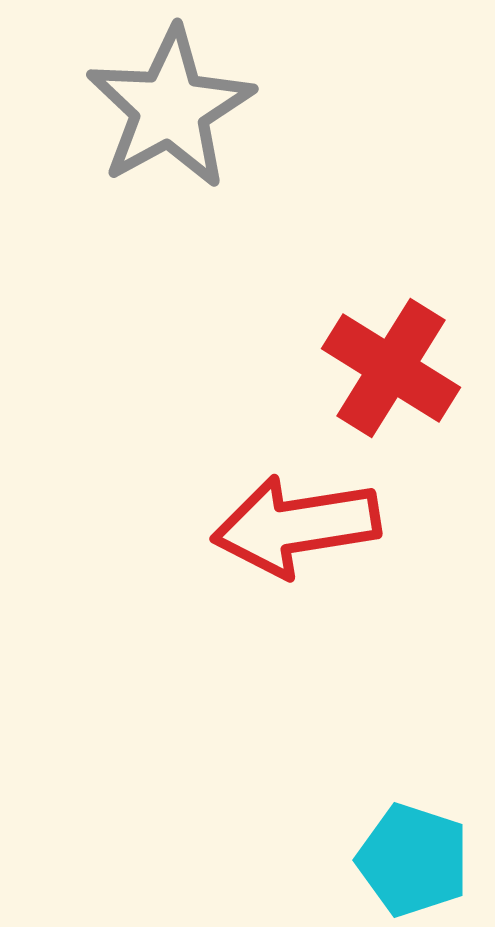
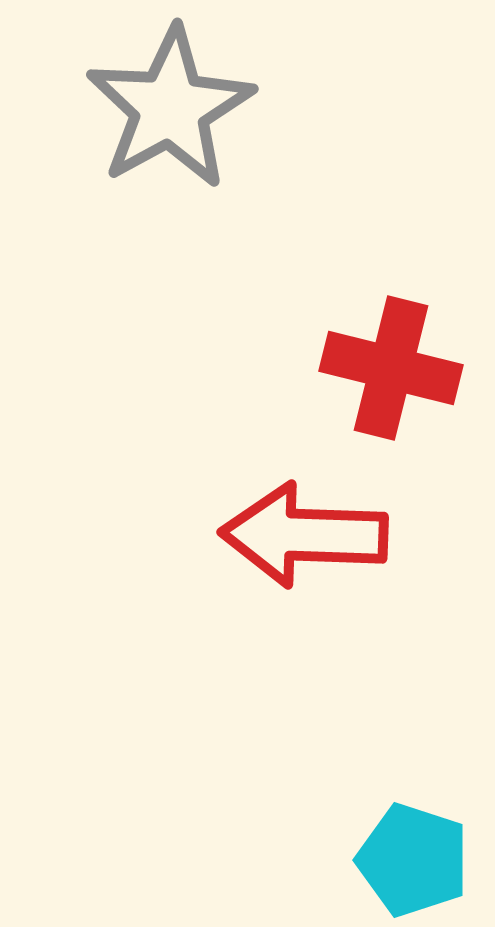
red cross: rotated 18 degrees counterclockwise
red arrow: moved 8 px right, 9 px down; rotated 11 degrees clockwise
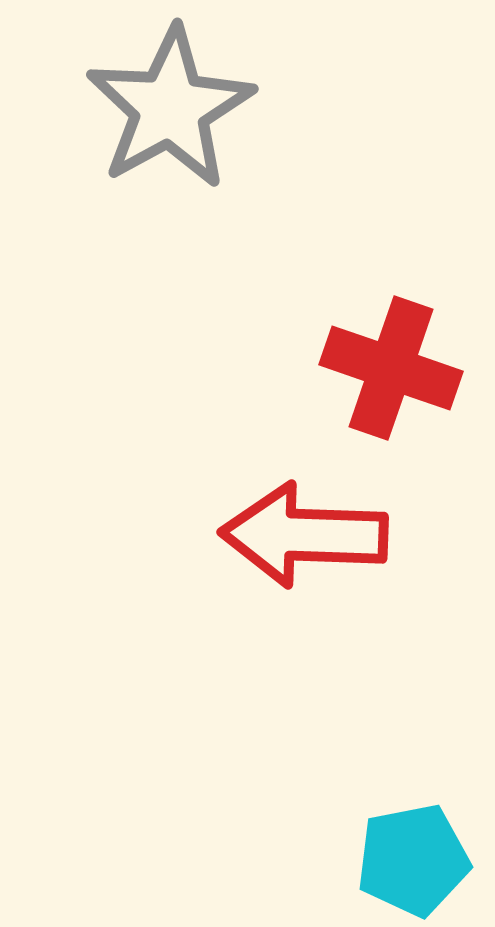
red cross: rotated 5 degrees clockwise
cyan pentagon: rotated 29 degrees counterclockwise
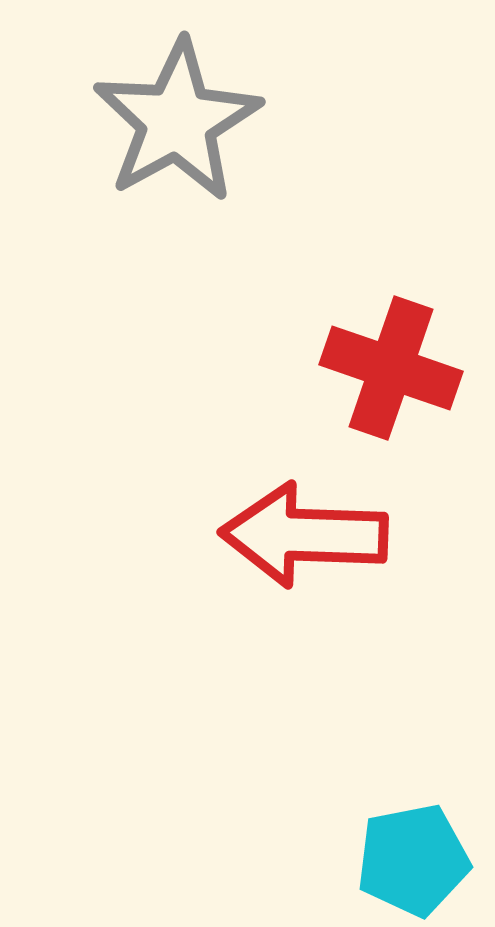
gray star: moved 7 px right, 13 px down
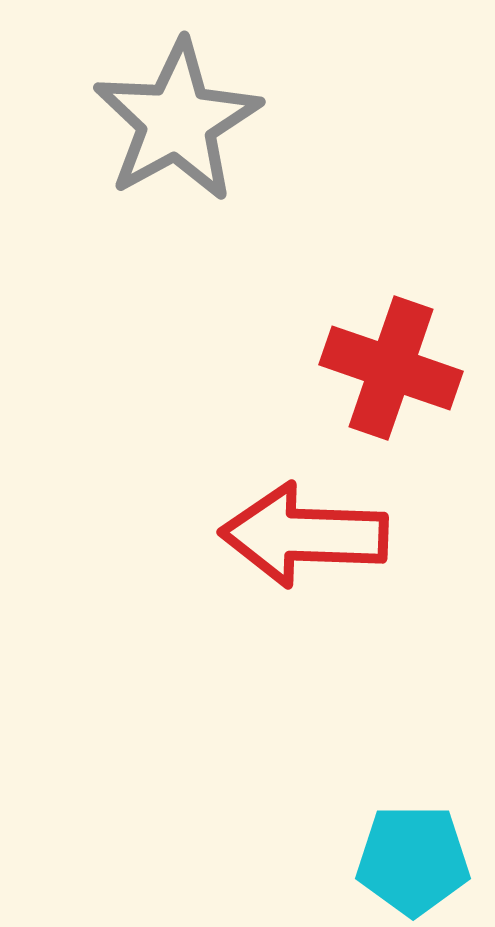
cyan pentagon: rotated 11 degrees clockwise
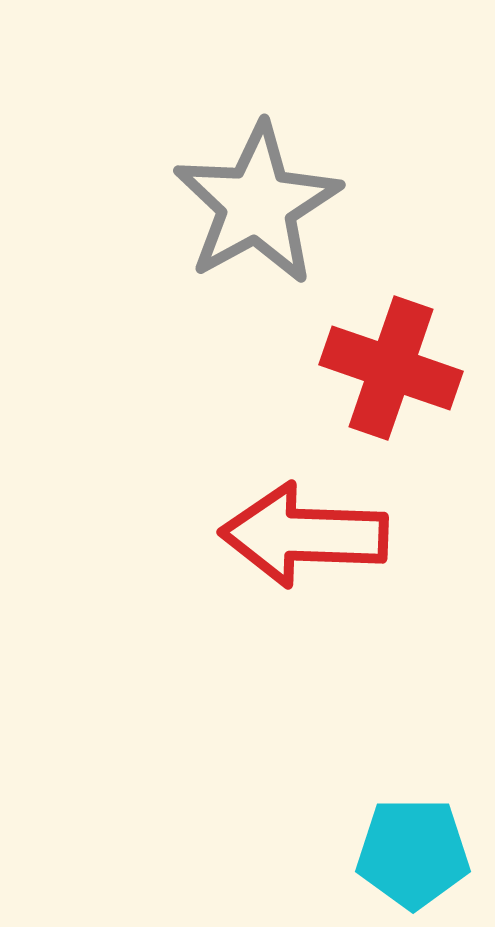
gray star: moved 80 px right, 83 px down
cyan pentagon: moved 7 px up
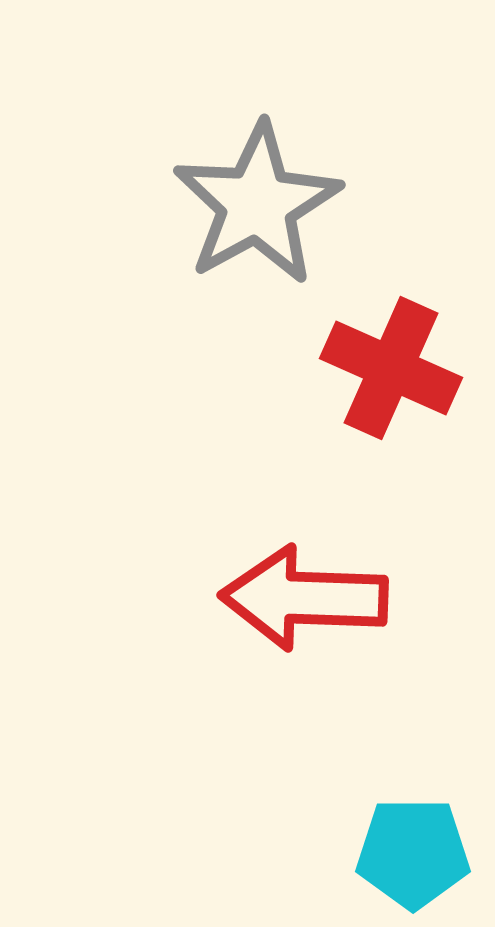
red cross: rotated 5 degrees clockwise
red arrow: moved 63 px down
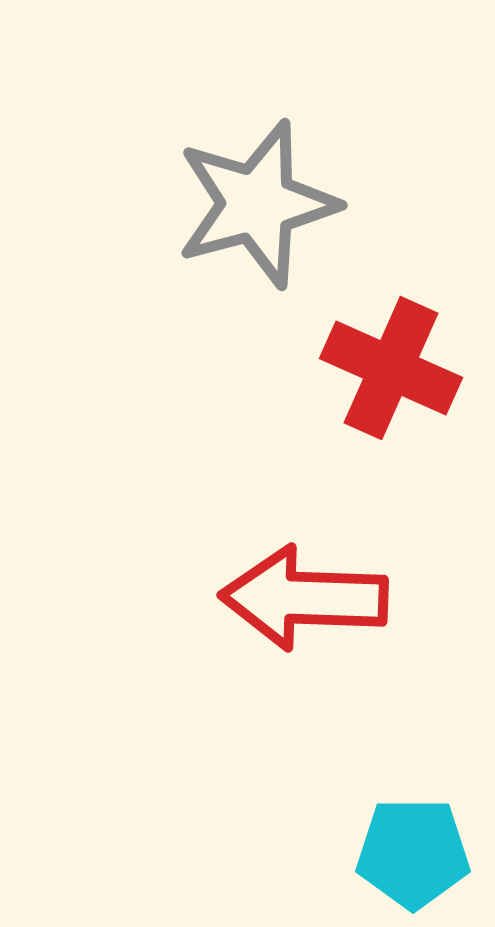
gray star: rotated 14 degrees clockwise
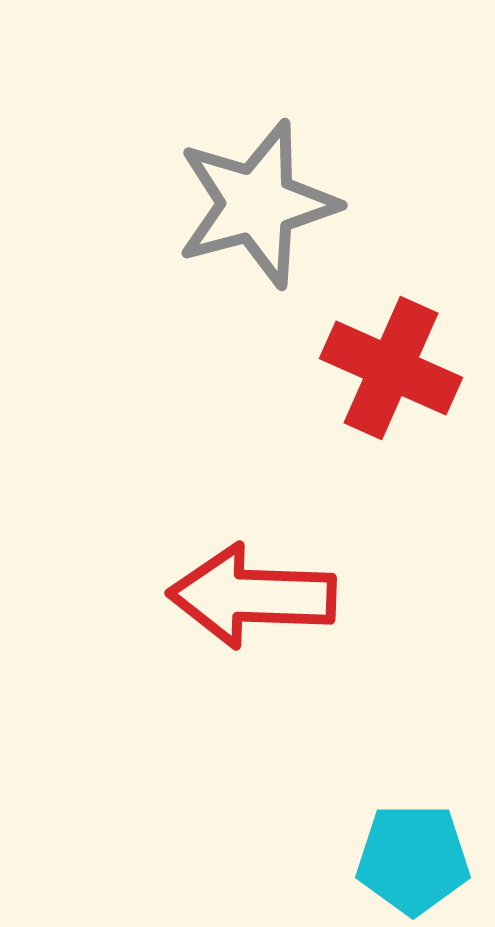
red arrow: moved 52 px left, 2 px up
cyan pentagon: moved 6 px down
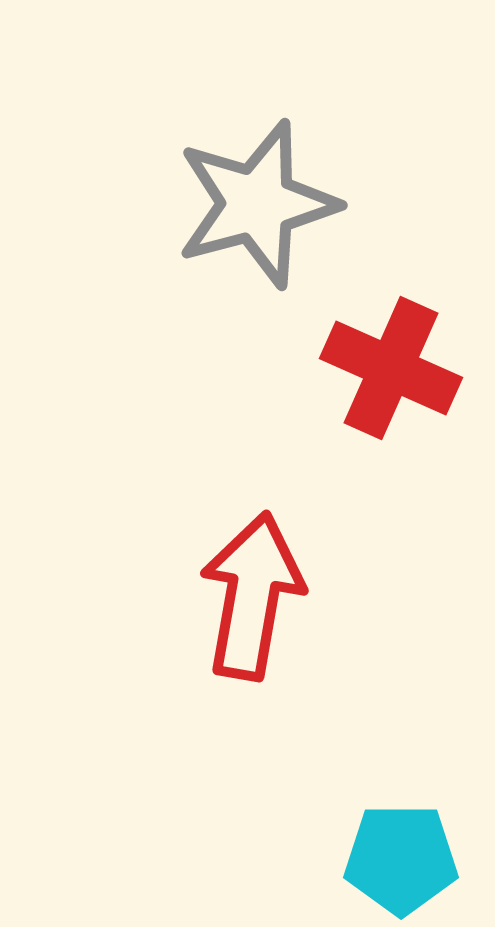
red arrow: rotated 98 degrees clockwise
cyan pentagon: moved 12 px left
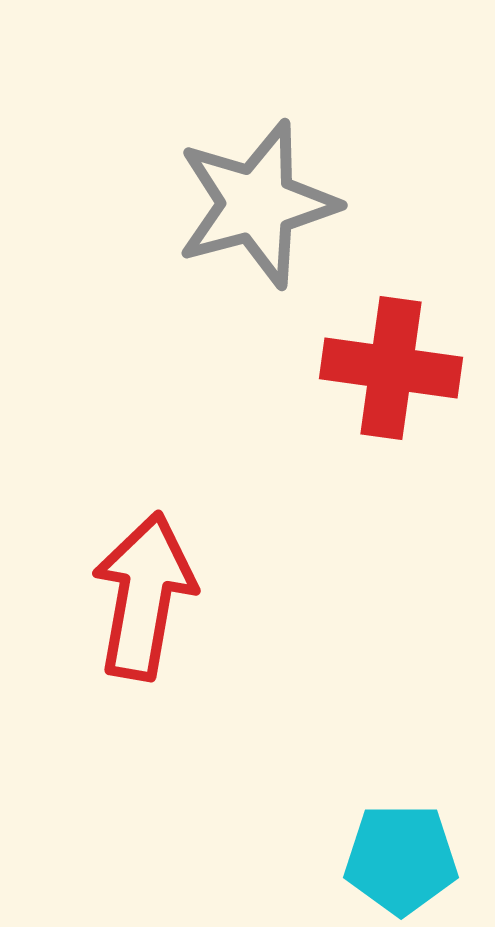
red cross: rotated 16 degrees counterclockwise
red arrow: moved 108 px left
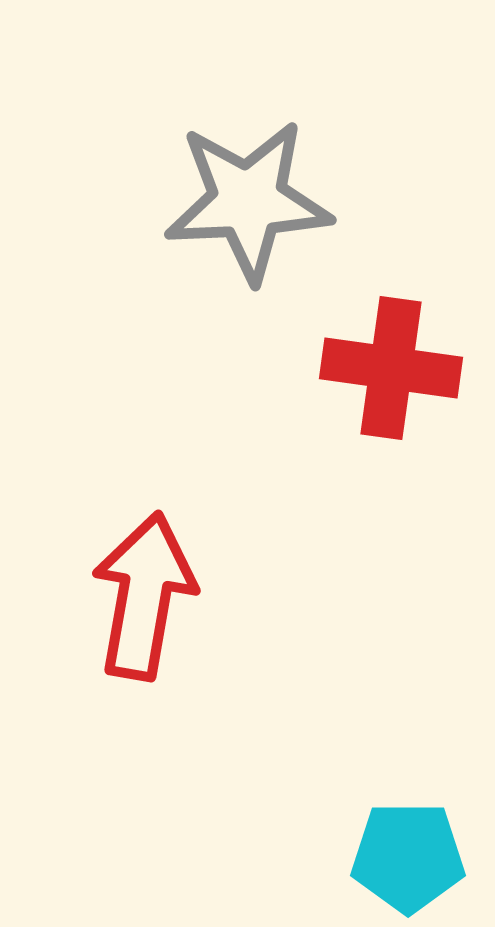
gray star: moved 9 px left, 3 px up; rotated 12 degrees clockwise
cyan pentagon: moved 7 px right, 2 px up
